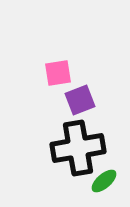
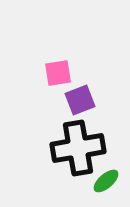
green ellipse: moved 2 px right
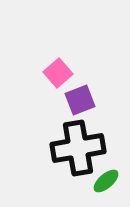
pink square: rotated 32 degrees counterclockwise
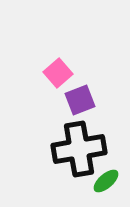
black cross: moved 1 px right, 1 px down
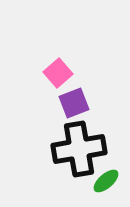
purple square: moved 6 px left, 3 px down
